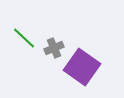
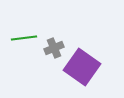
green line: rotated 50 degrees counterclockwise
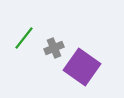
green line: rotated 45 degrees counterclockwise
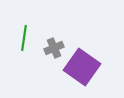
green line: rotated 30 degrees counterclockwise
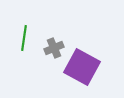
purple square: rotated 6 degrees counterclockwise
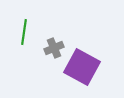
green line: moved 6 px up
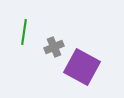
gray cross: moved 1 px up
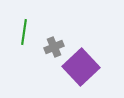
purple square: moved 1 px left; rotated 18 degrees clockwise
